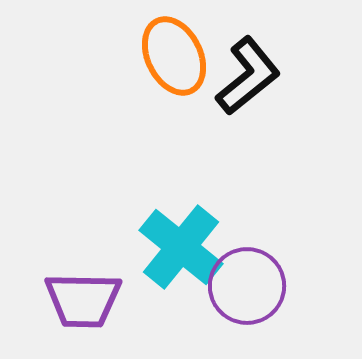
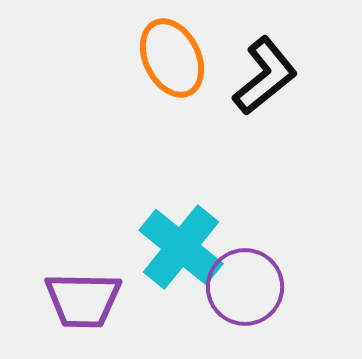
orange ellipse: moved 2 px left, 2 px down
black L-shape: moved 17 px right
purple circle: moved 2 px left, 1 px down
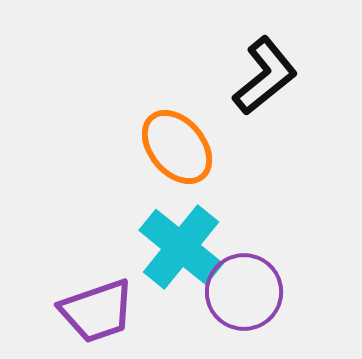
orange ellipse: moved 5 px right, 89 px down; rotated 14 degrees counterclockwise
purple circle: moved 1 px left, 5 px down
purple trapezoid: moved 14 px right, 11 px down; rotated 20 degrees counterclockwise
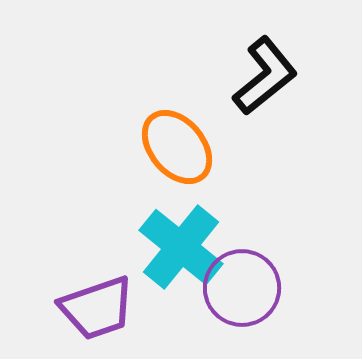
purple circle: moved 2 px left, 4 px up
purple trapezoid: moved 3 px up
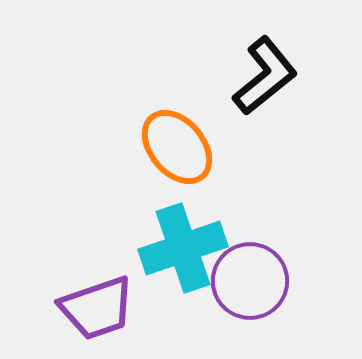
cyan cross: moved 2 px right, 1 px down; rotated 32 degrees clockwise
purple circle: moved 8 px right, 7 px up
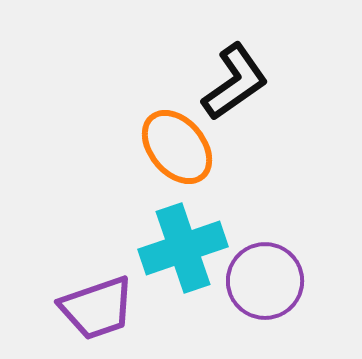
black L-shape: moved 30 px left, 6 px down; rotated 4 degrees clockwise
purple circle: moved 15 px right
